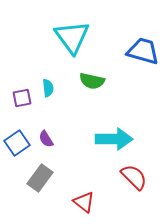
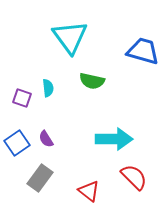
cyan triangle: moved 2 px left
purple square: rotated 30 degrees clockwise
red triangle: moved 5 px right, 11 px up
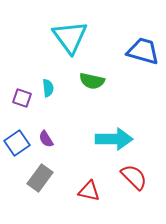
red triangle: rotated 25 degrees counterclockwise
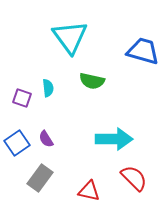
red semicircle: moved 1 px down
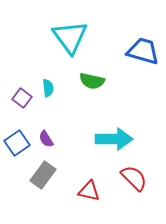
purple square: rotated 18 degrees clockwise
gray rectangle: moved 3 px right, 3 px up
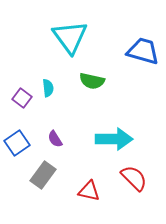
purple semicircle: moved 9 px right
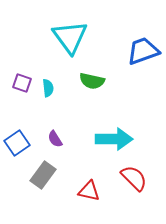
blue trapezoid: rotated 36 degrees counterclockwise
purple square: moved 15 px up; rotated 18 degrees counterclockwise
